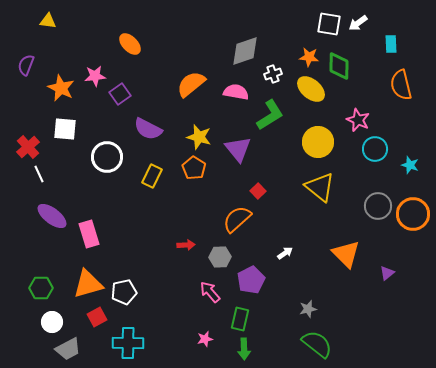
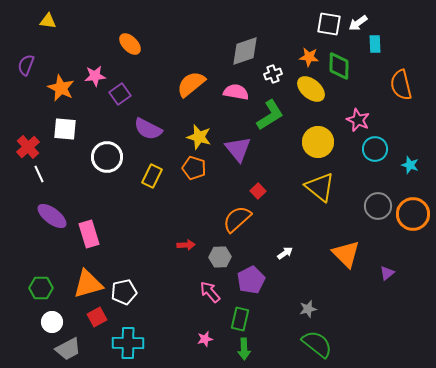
cyan rectangle at (391, 44): moved 16 px left
orange pentagon at (194, 168): rotated 15 degrees counterclockwise
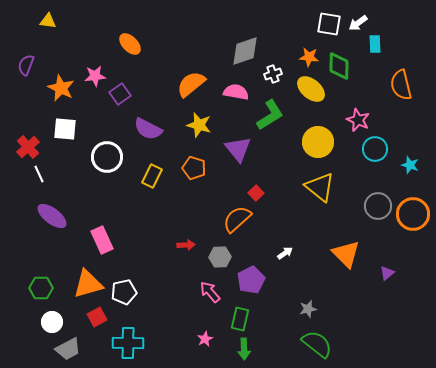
yellow star at (199, 137): moved 12 px up
red square at (258, 191): moved 2 px left, 2 px down
pink rectangle at (89, 234): moved 13 px right, 6 px down; rotated 8 degrees counterclockwise
pink star at (205, 339): rotated 14 degrees counterclockwise
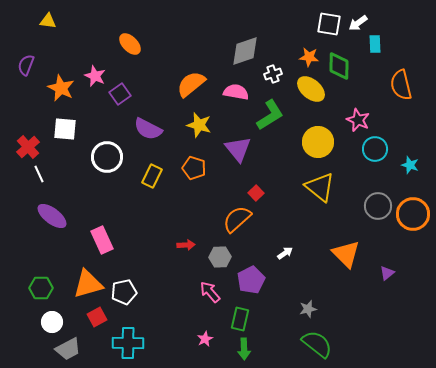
pink star at (95, 76): rotated 30 degrees clockwise
